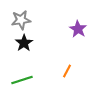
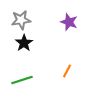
purple star: moved 9 px left, 7 px up; rotated 12 degrees counterclockwise
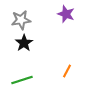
purple star: moved 3 px left, 8 px up
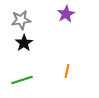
purple star: rotated 24 degrees clockwise
orange line: rotated 16 degrees counterclockwise
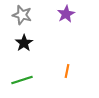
gray star: moved 1 px right, 5 px up; rotated 24 degrees clockwise
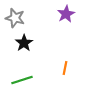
gray star: moved 7 px left, 3 px down
orange line: moved 2 px left, 3 px up
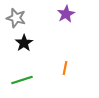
gray star: moved 1 px right
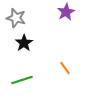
purple star: moved 2 px up
orange line: rotated 48 degrees counterclockwise
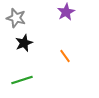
black star: rotated 12 degrees clockwise
orange line: moved 12 px up
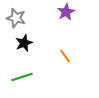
green line: moved 3 px up
